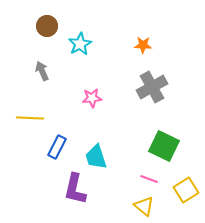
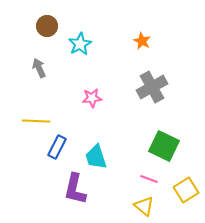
orange star: moved 1 px left, 4 px up; rotated 24 degrees clockwise
gray arrow: moved 3 px left, 3 px up
yellow line: moved 6 px right, 3 px down
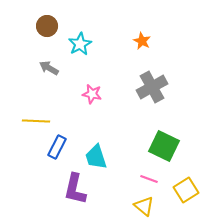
gray arrow: moved 10 px right; rotated 36 degrees counterclockwise
pink star: moved 4 px up; rotated 18 degrees clockwise
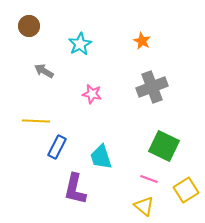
brown circle: moved 18 px left
gray arrow: moved 5 px left, 3 px down
gray cross: rotated 8 degrees clockwise
cyan trapezoid: moved 5 px right
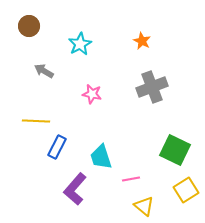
green square: moved 11 px right, 4 px down
pink line: moved 18 px left; rotated 30 degrees counterclockwise
purple L-shape: rotated 28 degrees clockwise
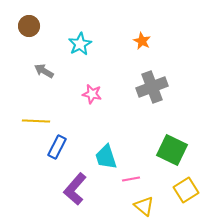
green square: moved 3 px left
cyan trapezoid: moved 5 px right
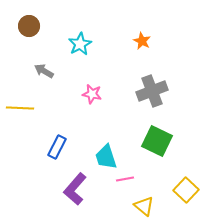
gray cross: moved 4 px down
yellow line: moved 16 px left, 13 px up
green square: moved 15 px left, 9 px up
pink line: moved 6 px left
yellow square: rotated 15 degrees counterclockwise
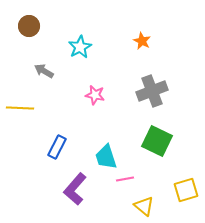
cyan star: moved 3 px down
pink star: moved 3 px right, 1 px down
yellow square: rotated 30 degrees clockwise
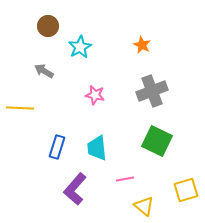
brown circle: moved 19 px right
orange star: moved 4 px down
blue rectangle: rotated 10 degrees counterclockwise
cyan trapezoid: moved 9 px left, 9 px up; rotated 12 degrees clockwise
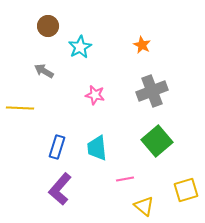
green square: rotated 24 degrees clockwise
purple L-shape: moved 15 px left
